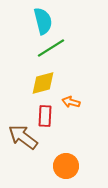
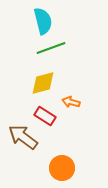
green line: rotated 12 degrees clockwise
red rectangle: rotated 60 degrees counterclockwise
orange circle: moved 4 px left, 2 px down
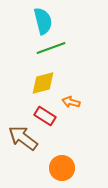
brown arrow: moved 1 px down
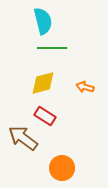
green line: moved 1 px right; rotated 20 degrees clockwise
orange arrow: moved 14 px right, 15 px up
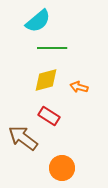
cyan semicircle: moved 5 px left; rotated 64 degrees clockwise
yellow diamond: moved 3 px right, 3 px up
orange arrow: moved 6 px left
red rectangle: moved 4 px right
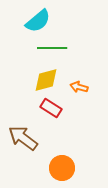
red rectangle: moved 2 px right, 8 px up
